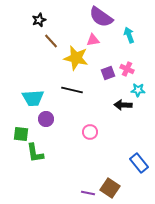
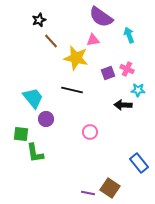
cyan trapezoid: rotated 125 degrees counterclockwise
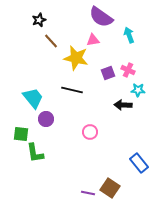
pink cross: moved 1 px right, 1 px down
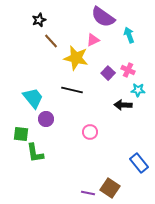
purple semicircle: moved 2 px right
pink triangle: rotated 16 degrees counterclockwise
purple square: rotated 24 degrees counterclockwise
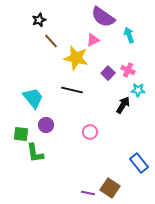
black arrow: rotated 120 degrees clockwise
purple circle: moved 6 px down
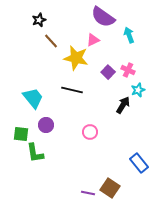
purple square: moved 1 px up
cyan star: rotated 24 degrees counterclockwise
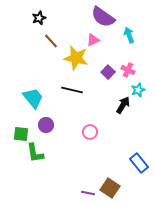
black star: moved 2 px up
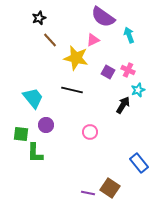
brown line: moved 1 px left, 1 px up
purple square: rotated 16 degrees counterclockwise
green L-shape: rotated 10 degrees clockwise
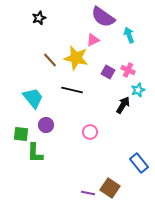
brown line: moved 20 px down
